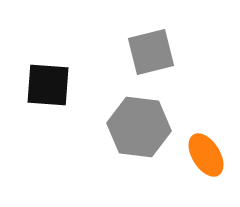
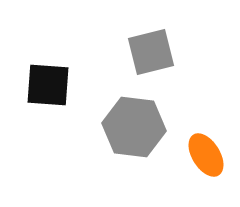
gray hexagon: moved 5 px left
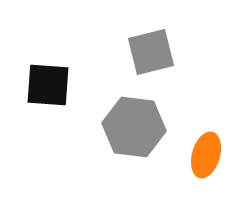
orange ellipse: rotated 48 degrees clockwise
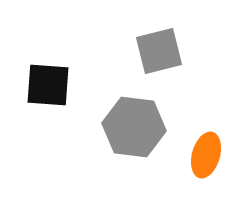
gray square: moved 8 px right, 1 px up
